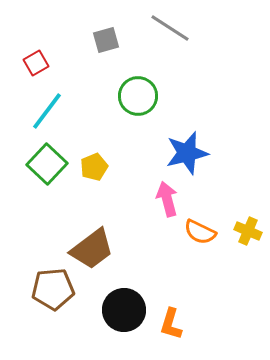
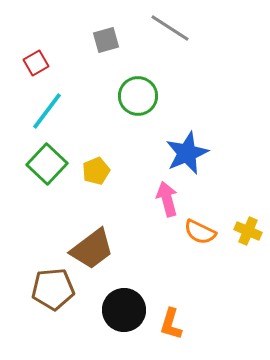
blue star: rotated 9 degrees counterclockwise
yellow pentagon: moved 2 px right, 4 px down
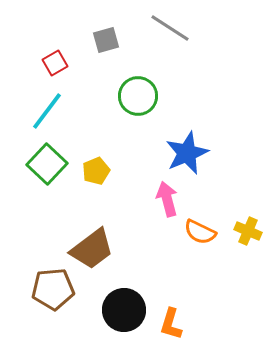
red square: moved 19 px right
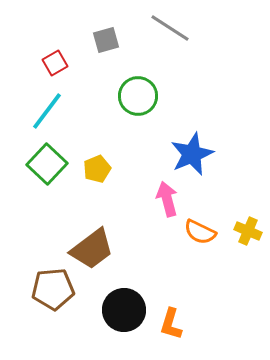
blue star: moved 5 px right, 1 px down
yellow pentagon: moved 1 px right, 2 px up
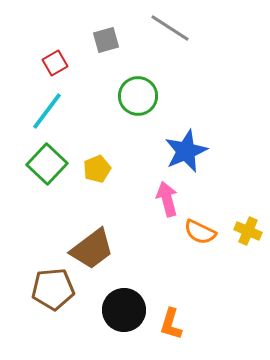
blue star: moved 6 px left, 3 px up
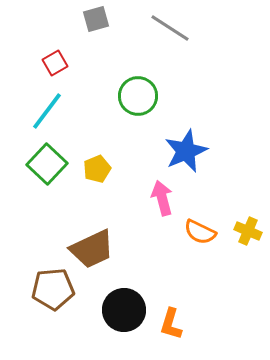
gray square: moved 10 px left, 21 px up
pink arrow: moved 5 px left, 1 px up
brown trapezoid: rotated 12 degrees clockwise
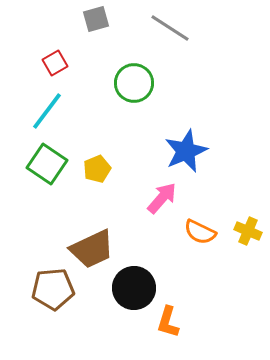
green circle: moved 4 px left, 13 px up
green square: rotated 9 degrees counterclockwise
pink arrow: rotated 56 degrees clockwise
black circle: moved 10 px right, 22 px up
orange L-shape: moved 3 px left, 2 px up
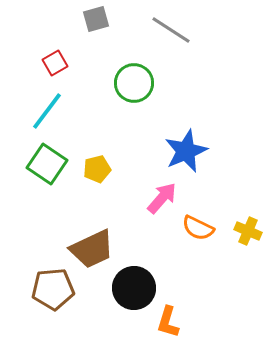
gray line: moved 1 px right, 2 px down
yellow pentagon: rotated 8 degrees clockwise
orange semicircle: moved 2 px left, 4 px up
